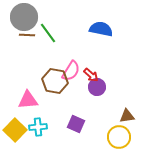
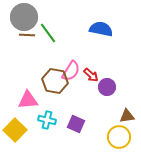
purple circle: moved 10 px right
cyan cross: moved 9 px right, 7 px up; rotated 18 degrees clockwise
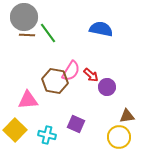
cyan cross: moved 15 px down
